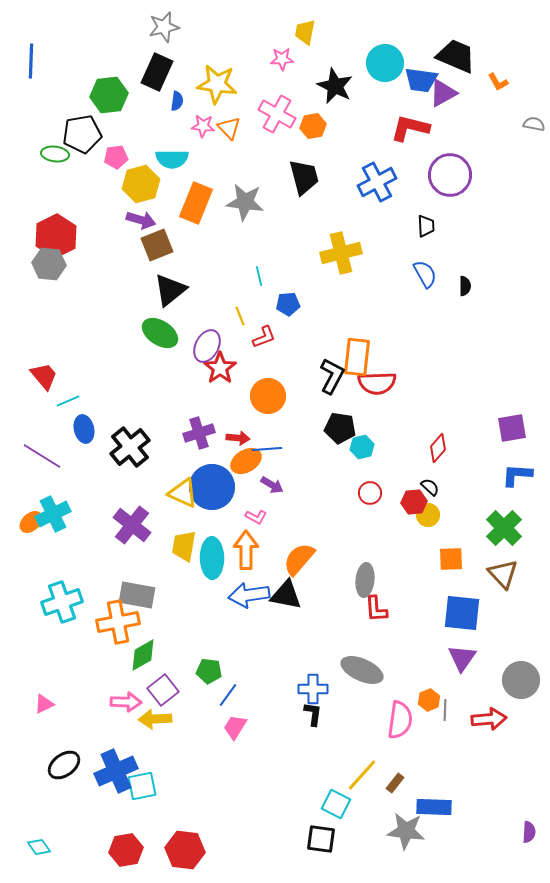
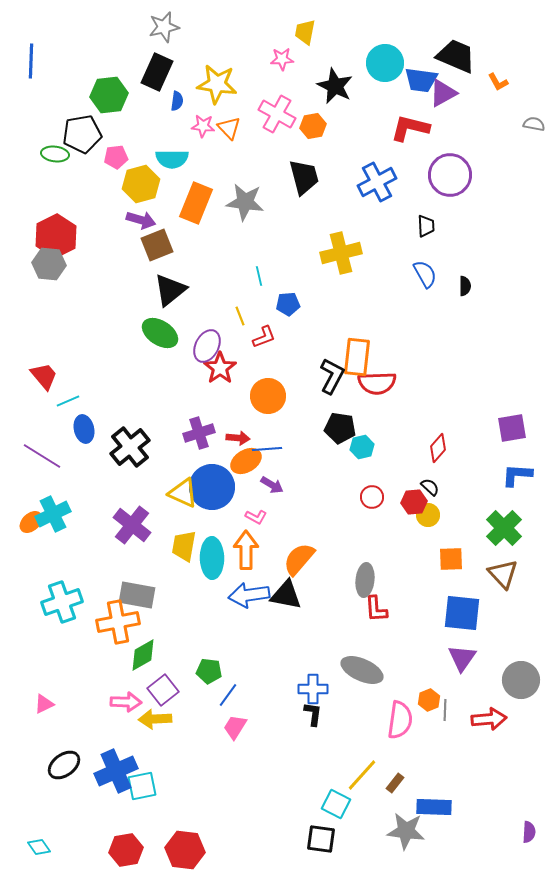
red circle at (370, 493): moved 2 px right, 4 px down
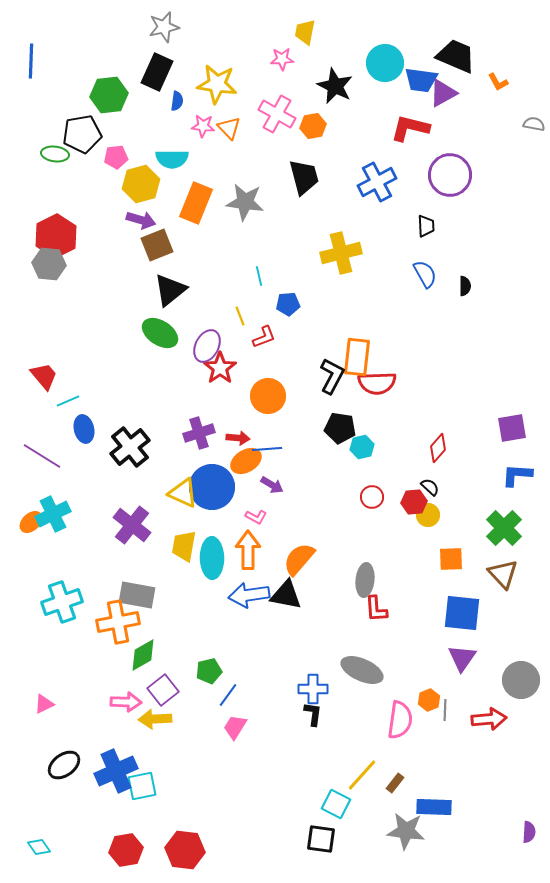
orange arrow at (246, 550): moved 2 px right
green pentagon at (209, 671): rotated 20 degrees counterclockwise
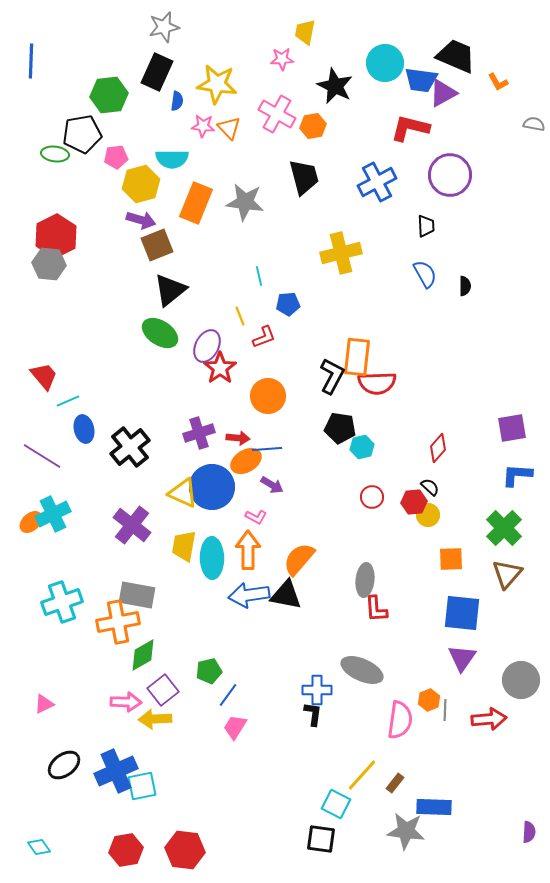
brown triangle at (503, 574): moved 4 px right; rotated 24 degrees clockwise
blue cross at (313, 689): moved 4 px right, 1 px down
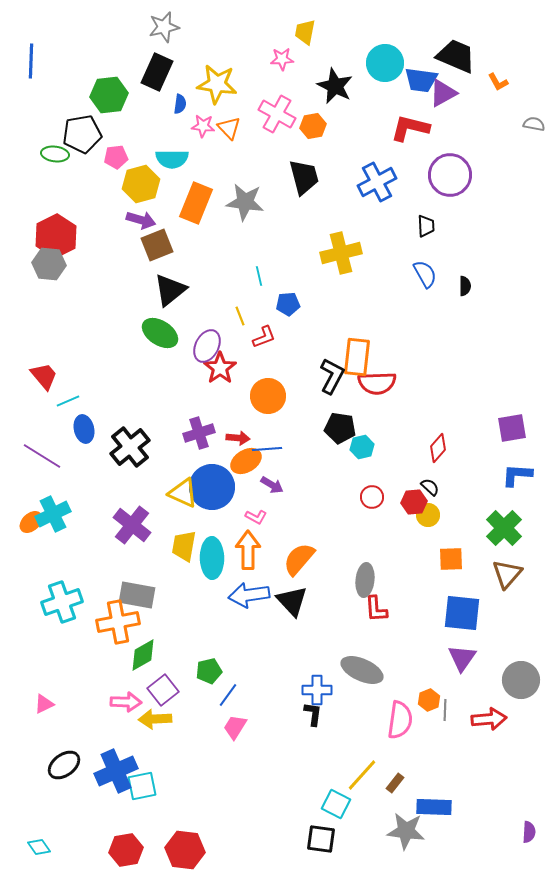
blue semicircle at (177, 101): moved 3 px right, 3 px down
black triangle at (286, 595): moved 6 px right, 6 px down; rotated 36 degrees clockwise
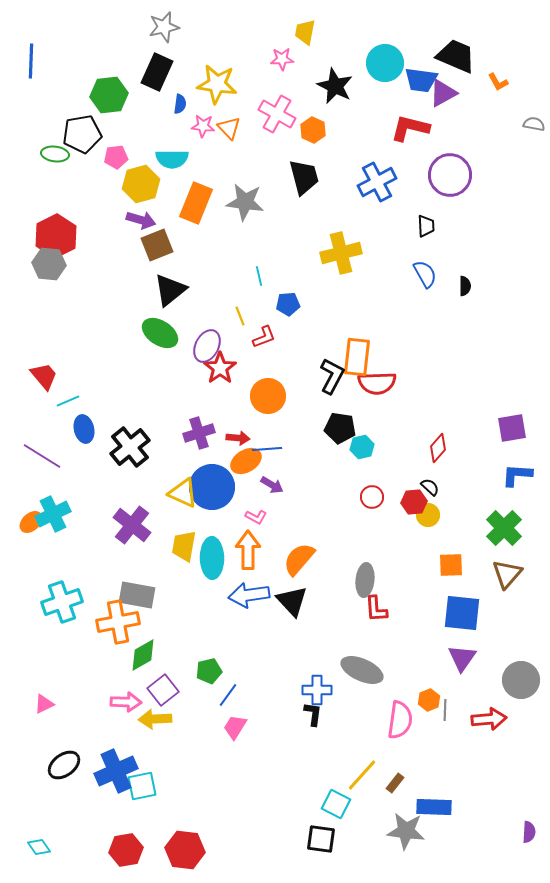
orange hexagon at (313, 126): moved 4 px down; rotated 25 degrees counterclockwise
orange square at (451, 559): moved 6 px down
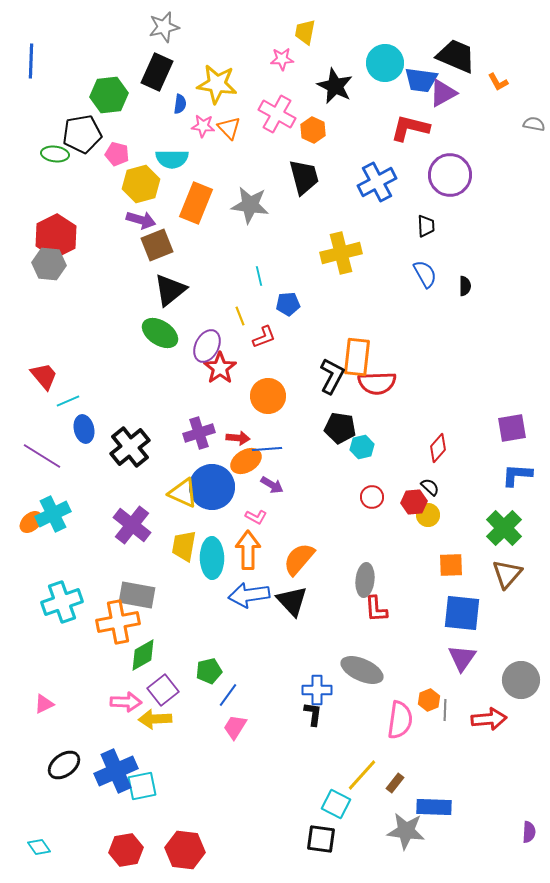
pink pentagon at (116, 157): moved 1 px right, 3 px up; rotated 20 degrees clockwise
gray star at (245, 202): moved 5 px right, 3 px down
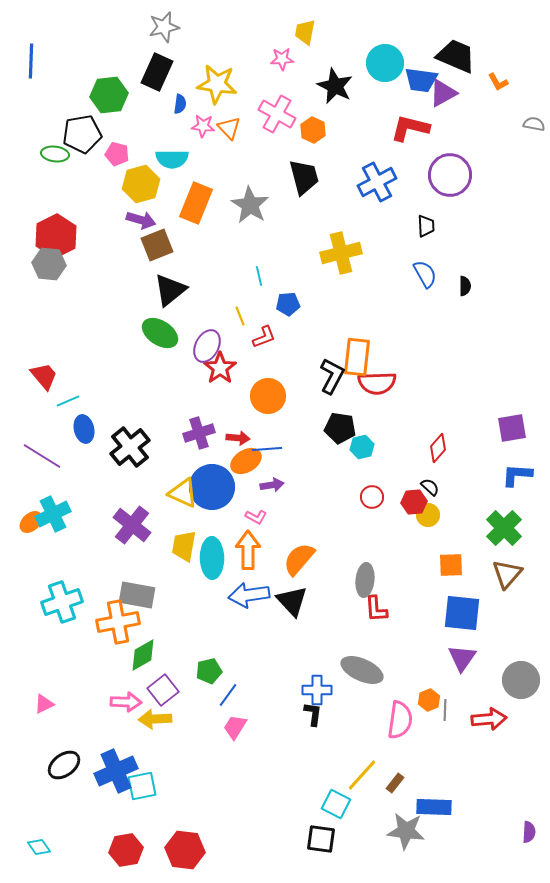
gray star at (250, 205): rotated 24 degrees clockwise
purple arrow at (272, 485): rotated 40 degrees counterclockwise
